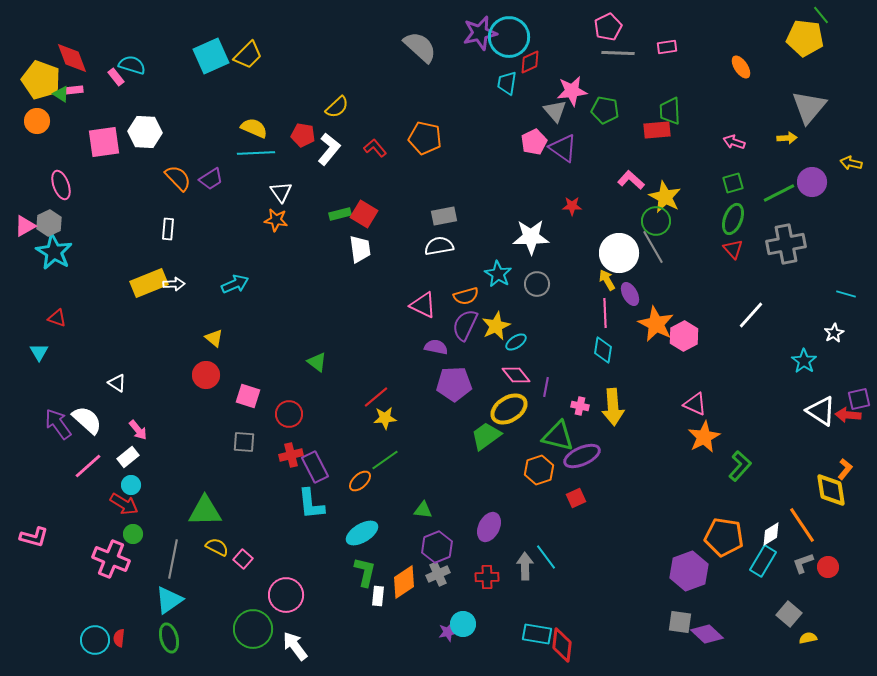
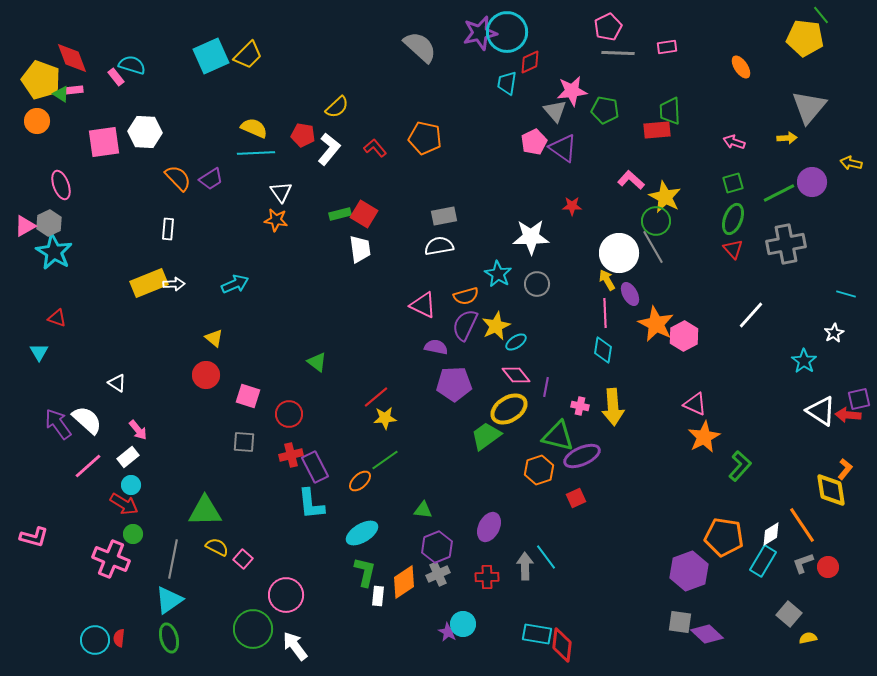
cyan circle at (509, 37): moved 2 px left, 5 px up
purple star at (448, 632): rotated 30 degrees counterclockwise
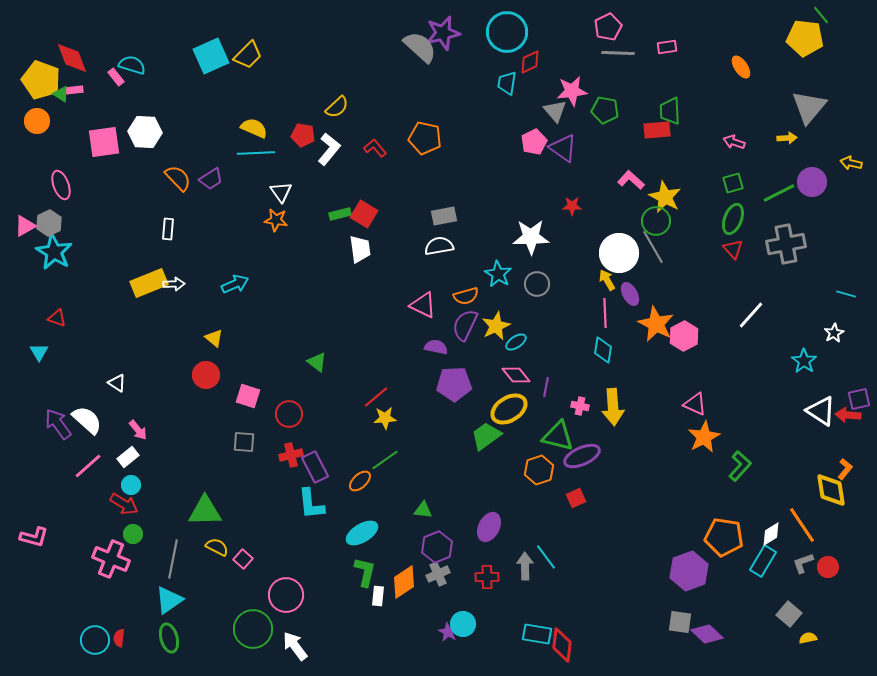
purple star at (480, 33): moved 37 px left
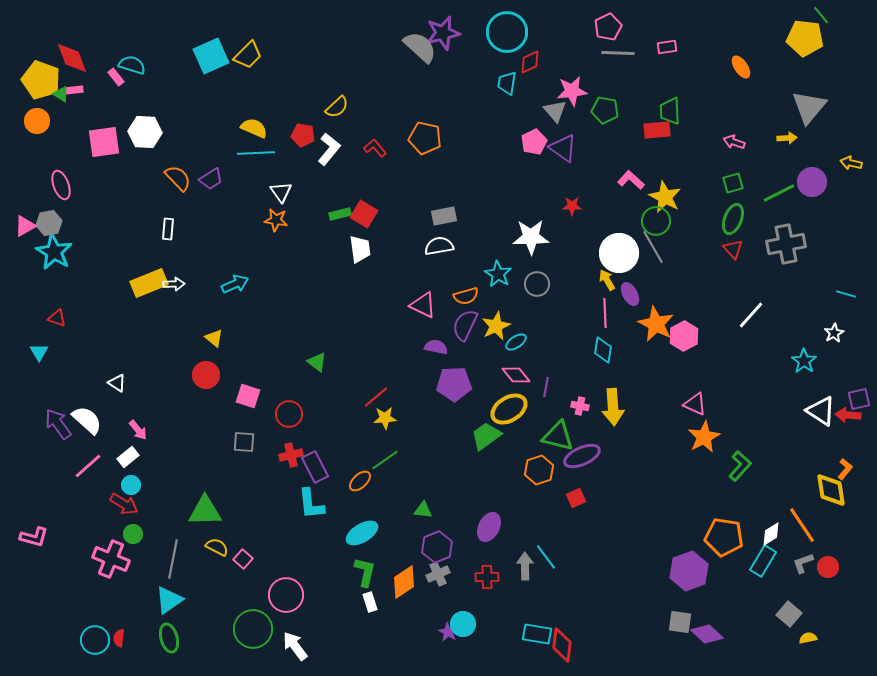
gray hexagon at (49, 223): rotated 15 degrees clockwise
white rectangle at (378, 596): moved 8 px left, 6 px down; rotated 24 degrees counterclockwise
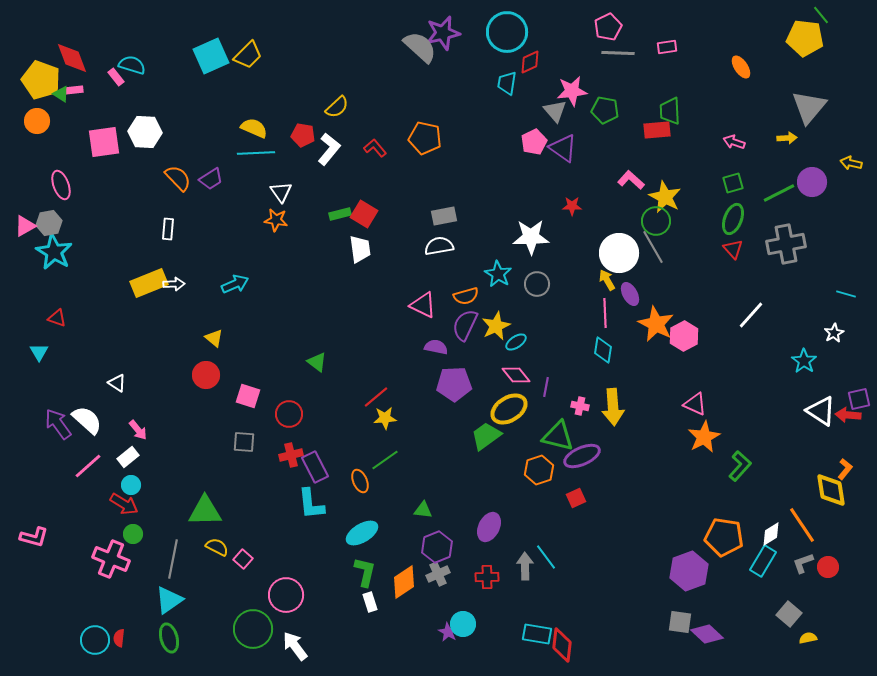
orange ellipse at (360, 481): rotated 70 degrees counterclockwise
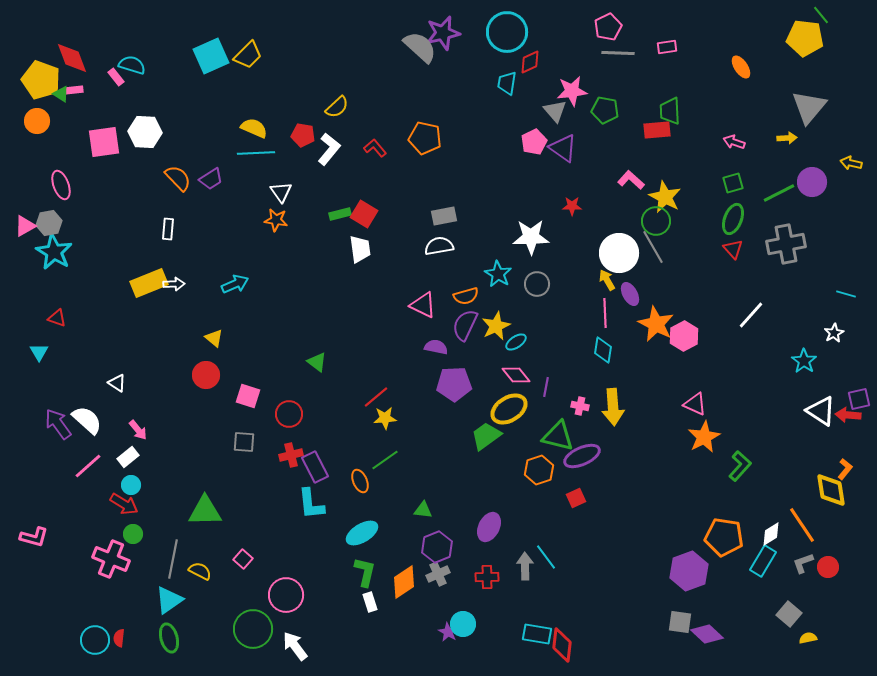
yellow semicircle at (217, 547): moved 17 px left, 24 px down
